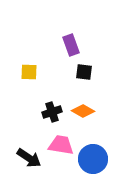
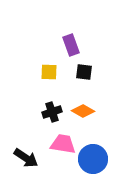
yellow square: moved 20 px right
pink trapezoid: moved 2 px right, 1 px up
black arrow: moved 3 px left
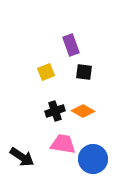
yellow square: moved 3 px left; rotated 24 degrees counterclockwise
black cross: moved 3 px right, 1 px up
black arrow: moved 4 px left, 1 px up
